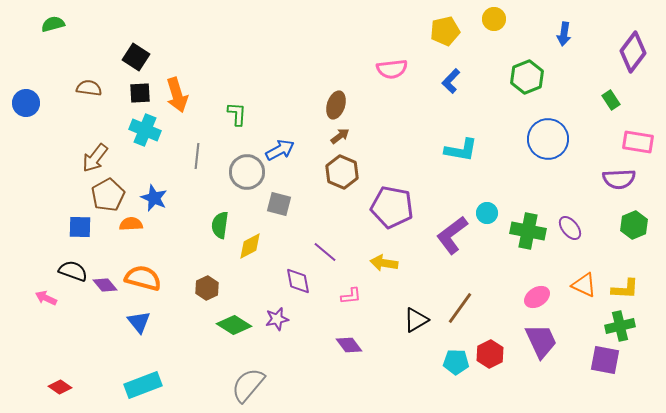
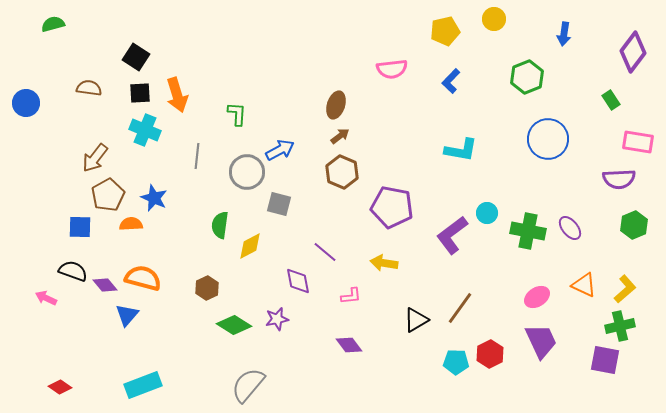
yellow L-shape at (625, 289): rotated 44 degrees counterclockwise
blue triangle at (139, 322): moved 12 px left, 7 px up; rotated 20 degrees clockwise
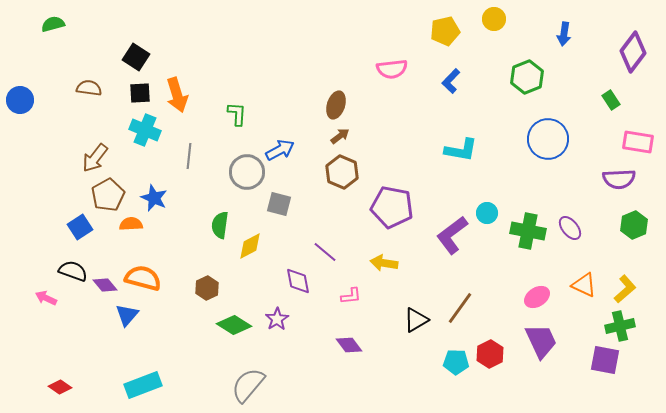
blue circle at (26, 103): moved 6 px left, 3 px up
gray line at (197, 156): moved 8 px left
blue square at (80, 227): rotated 35 degrees counterclockwise
purple star at (277, 319): rotated 20 degrees counterclockwise
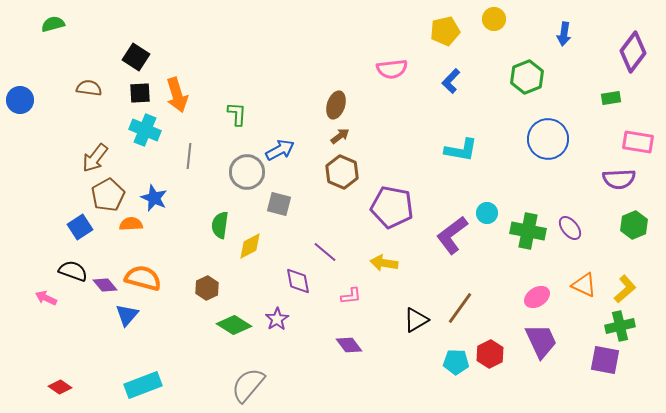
green rectangle at (611, 100): moved 2 px up; rotated 66 degrees counterclockwise
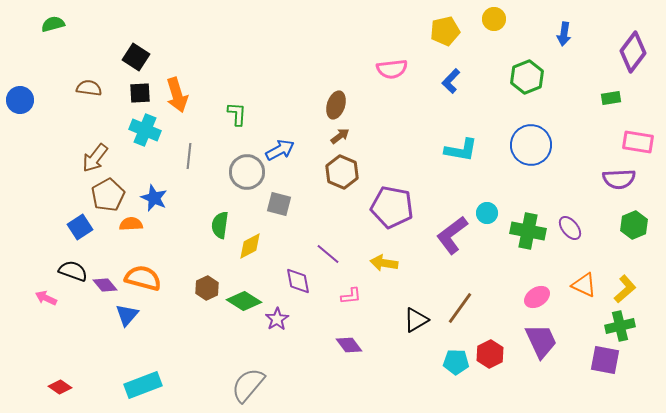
blue circle at (548, 139): moved 17 px left, 6 px down
purple line at (325, 252): moved 3 px right, 2 px down
green diamond at (234, 325): moved 10 px right, 24 px up
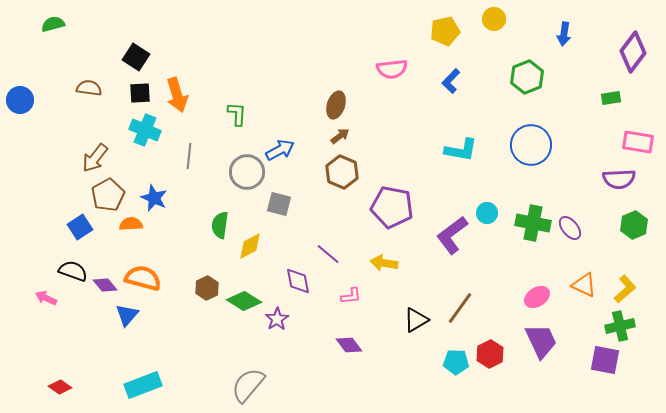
green cross at (528, 231): moved 5 px right, 8 px up
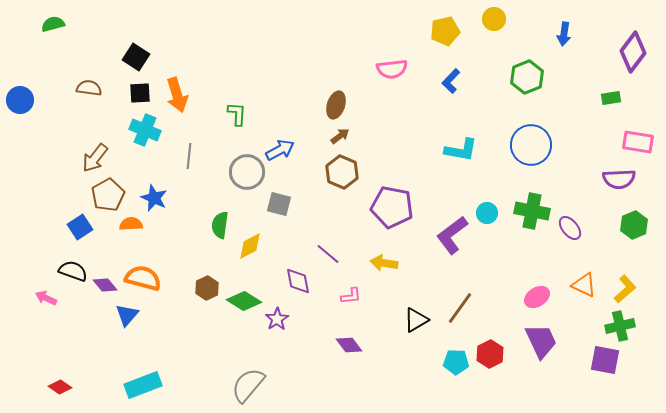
green cross at (533, 223): moved 1 px left, 12 px up
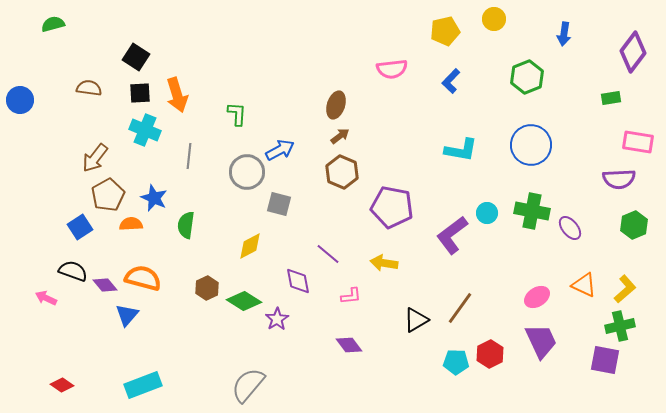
green semicircle at (220, 225): moved 34 px left
red diamond at (60, 387): moved 2 px right, 2 px up
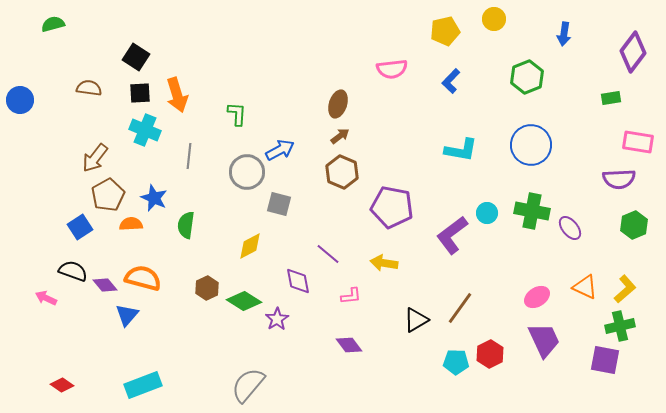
brown ellipse at (336, 105): moved 2 px right, 1 px up
orange triangle at (584, 285): moved 1 px right, 2 px down
purple trapezoid at (541, 341): moved 3 px right, 1 px up
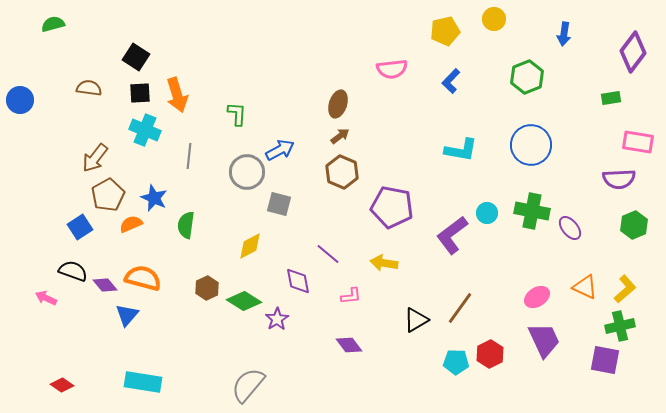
orange semicircle at (131, 224): rotated 20 degrees counterclockwise
cyan rectangle at (143, 385): moved 3 px up; rotated 30 degrees clockwise
